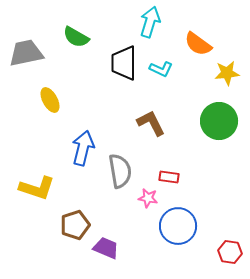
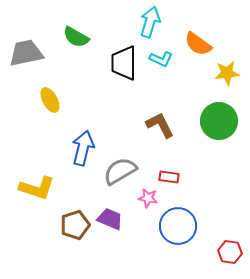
cyan L-shape: moved 10 px up
brown L-shape: moved 9 px right, 2 px down
gray semicircle: rotated 112 degrees counterclockwise
purple trapezoid: moved 4 px right, 29 px up
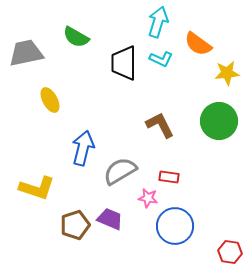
cyan arrow: moved 8 px right
blue circle: moved 3 px left
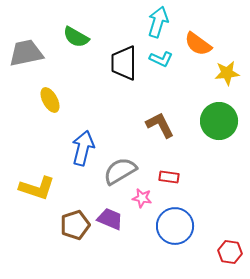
pink star: moved 6 px left
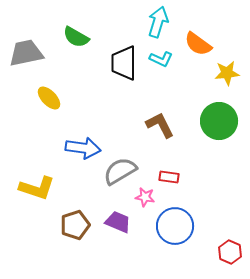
yellow ellipse: moved 1 px left, 2 px up; rotated 15 degrees counterclockwise
blue arrow: rotated 84 degrees clockwise
pink star: moved 3 px right, 1 px up
purple trapezoid: moved 8 px right, 3 px down
red hexagon: rotated 15 degrees clockwise
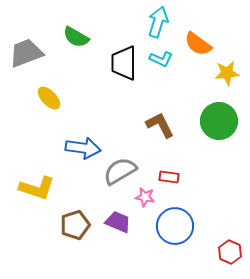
gray trapezoid: rotated 9 degrees counterclockwise
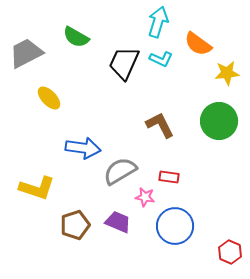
gray trapezoid: rotated 6 degrees counterclockwise
black trapezoid: rotated 24 degrees clockwise
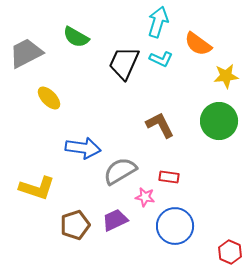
yellow star: moved 1 px left, 3 px down
purple trapezoid: moved 3 px left, 2 px up; rotated 48 degrees counterclockwise
